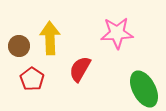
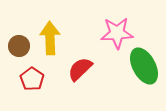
red semicircle: rotated 16 degrees clockwise
green ellipse: moved 23 px up
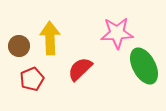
red pentagon: rotated 15 degrees clockwise
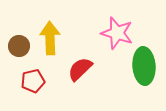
pink star: rotated 20 degrees clockwise
green ellipse: rotated 24 degrees clockwise
red pentagon: moved 1 px right, 2 px down; rotated 10 degrees clockwise
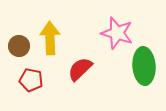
red pentagon: moved 2 px left, 1 px up; rotated 25 degrees clockwise
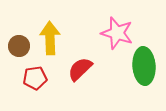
red pentagon: moved 4 px right, 2 px up; rotated 20 degrees counterclockwise
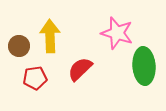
yellow arrow: moved 2 px up
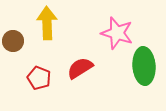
yellow arrow: moved 3 px left, 13 px up
brown circle: moved 6 px left, 5 px up
red semicircle: moved 1 px up; rotated 12 degrees clockwise
red pentagon: moved 4 px right; rotated 30 degrees clockwise
